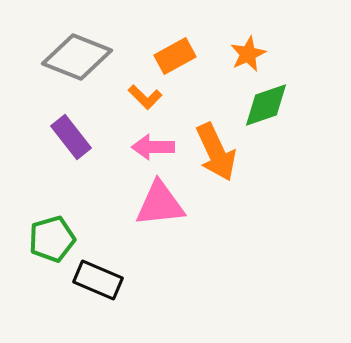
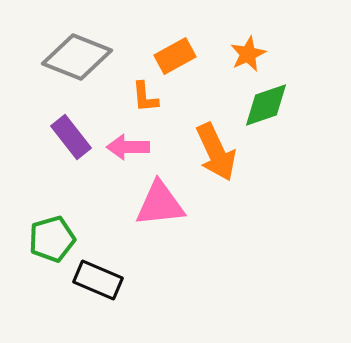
orange L-shape: rotated 40 degrees clockwise
pink arrow: moved 25 px left
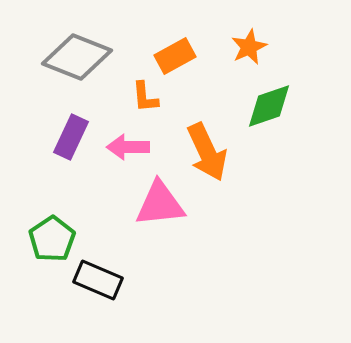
orange star: moved 1 px right, 7 px up
green diamond: moved 3 px right, 1 px down
purple rectangle: rotated 63 degrees clockwise
orange arrow: moved 9 px left
green pentagon: rotated 18 degrees counterclockwise
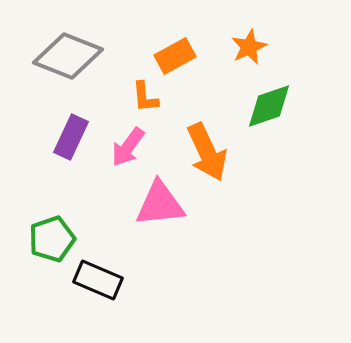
gray diamond: moved 9 px left, 1 px up
pink arrow: rotated 54 degrees counterclockwise
green pentagon: rotated 15 degrees clockwise
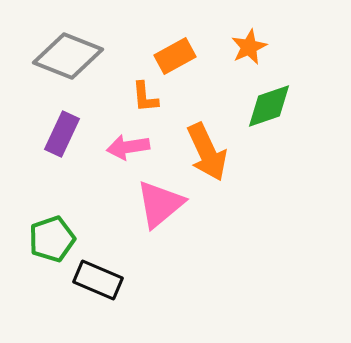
purple rectangle: moved 9 px left, 3 px up
pink arrow: rotated 45 degrees clockwise
pink triangle: rotated 34 degrees counterclockwise
